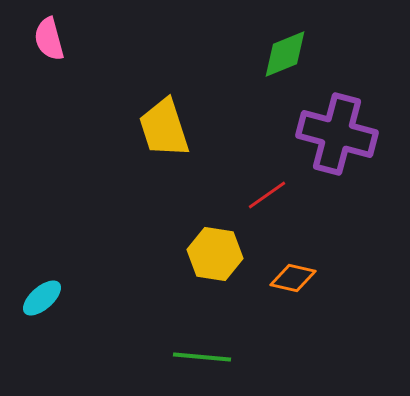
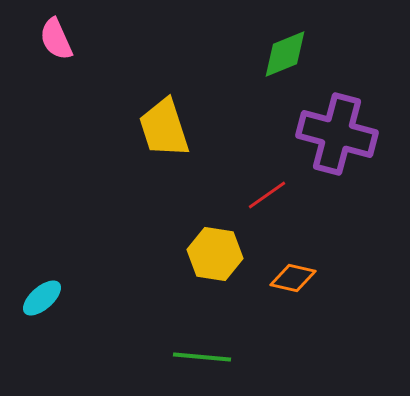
pink semicircle: moved 7 px right; rotated 9 degrees counterclockwise
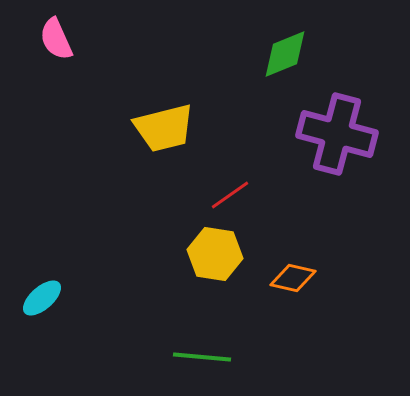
yellow trapezoid: rotated 86 degrees counterclockwise
red line: moved 37 px left
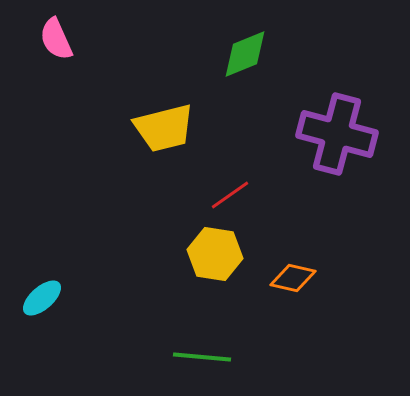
green diamond: moved 40 px left
